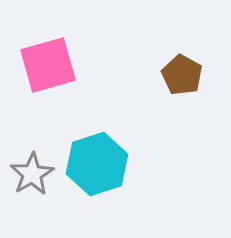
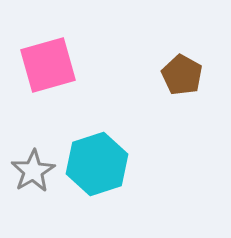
gray star: moved 1 px right, 3 px up
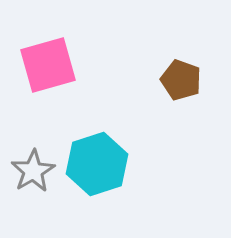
brown pentagon: moved 1 px left, 5 px down; rotated 9 degrees counterclockwise
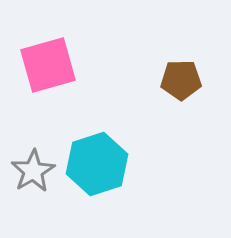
brown pentagon: rotated 21 degrees counterclockwise
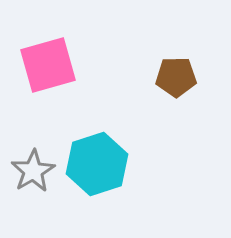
brown pentagon: moved 5 px left, 3 px up
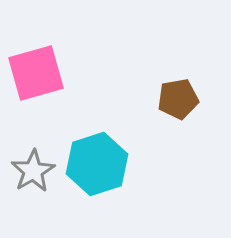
pink square: moved 12 px left, 8 px down
brown pentagon: moved 2 px right, 22 px down; rotated 9 degrees counterclockwise
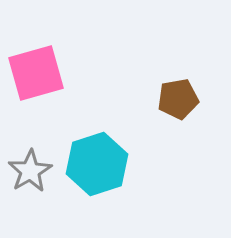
gray star: moved 3 px left
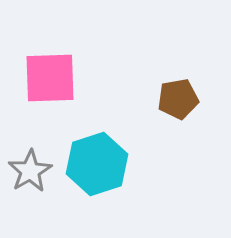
pink square: moved 14 px right, 5 px down; rotated 14 degrees clockwise
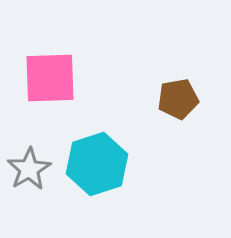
gray star: moved 1 px left, 2 px up
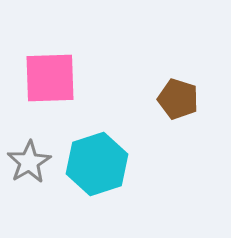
brown pentagon: rotated 27 degrees clockwise
gray star: moved 7 px up
